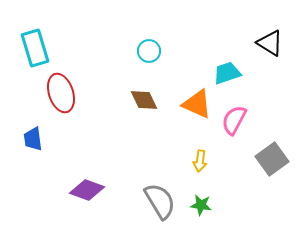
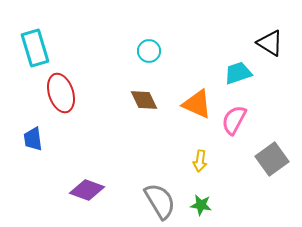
cyan trapezoid: moved 11 px right
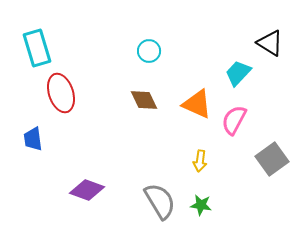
cyan rectangle: moved 2 px right
cyan trapezoid: rotated 28 degrees counterclockwise
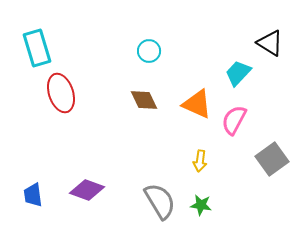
blue trapezoid: moved 56 px down
